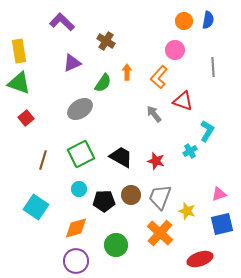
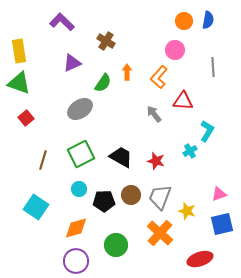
red triangle: rotated 15 degrees counterclockwise
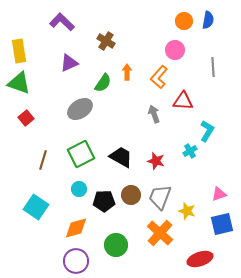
purple triangle: moved 3 px left
gray arrow: rotated 18 degrees clockwise
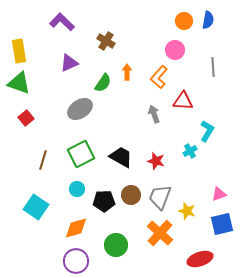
cyan circle: moved 2 px left
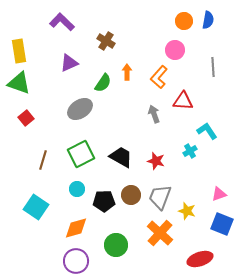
cyan L-shape: rotated 65 degrees counterclockwise
blue square: rotated 35 degrees clockwise
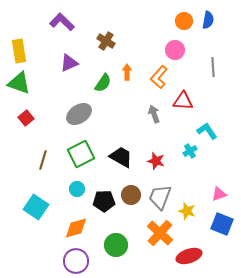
gray ellipse: moved 1 px left, 5 px down
red ellipse: moved 11 px left, 3 px up
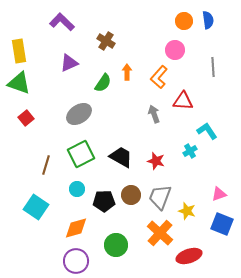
blue semicircle: rotated 18 degrees counterclockwise
brown line: moved 3 px right, 5 px down
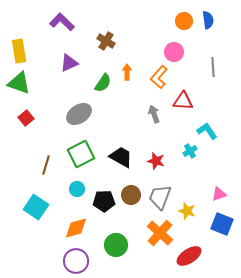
pink circle: moved 1 px left, 2 px down
red ellipse: rotated 15 degrees counterclockwise
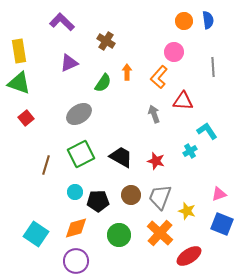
cyan circle: moved 2 px left, 3 px down
black pentagon: moved 6 px left
cyan square: moved 27 px down
green circle: moved 3 px right, 10 px up
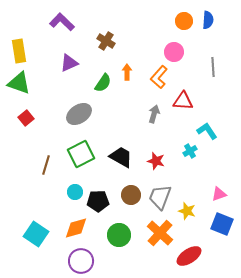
blue semicircle: rotated 12 degrees clockwise
gray arrow: rotated 36 degrees clockwise
purple circle: moved 5 px right
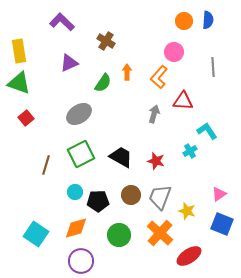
pink triangle: rotated 14 degrees counterclockwise
